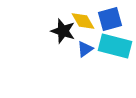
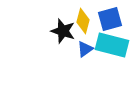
yellow diamond: rotated 45 degrees clockwise
cyan rectangle: moved 3 px left, 1 px up
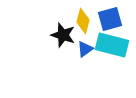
black star: moved 4 px down
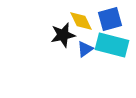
yellow diamond: moved 2 px left; rotated 40 degrees counterclockwise
black star: rotated 30 degrees counterclockwise
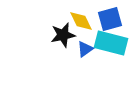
cyan rectangle: moved 1 px left, 2 px up
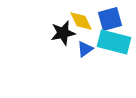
black star: moved 2 px up
cyan rectangle: moved 3 px right, 1 px up
